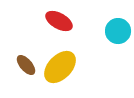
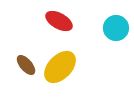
cyan circle: moved 2 px left, 3 px up
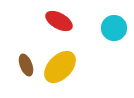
cyan circle: moved 2 px left
brown ellipse: rotated 20 degrees clockwise
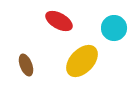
yellow ellipse: moved 22 px right, 6 px up
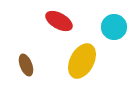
cyan circle: moved 1 px up
yellow ellipse: rotated 16 degrees counterclockwise
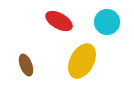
cyan circle: moved 7 px left, 5 px up
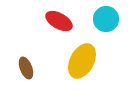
cyan circle: moved 1 px left, 3 px up
brown ellipse: moved 3 px down
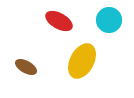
cyan circle: moved 3 px right, 1 px down
brown ellipse: moved 1 px up; rotated 40 degrees counterclockwise
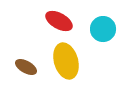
cyan circle: moved 6 px left, 9 px down
yellow ellipse: moved 16 px left; rotated 44 degrees counterclockwise
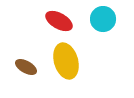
cyan circle: moved 10 px up
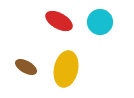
cyan circle: moved 3 px left, 3 px down
yellow ellipse: moved 8 px down; rotated 28 degrees clockwise
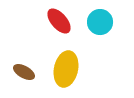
red ellipse: rotated 20 degrees clockwise
brown ellipse: moved 2 px left, 5 px down
